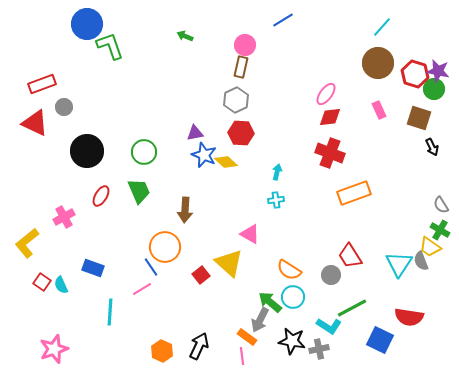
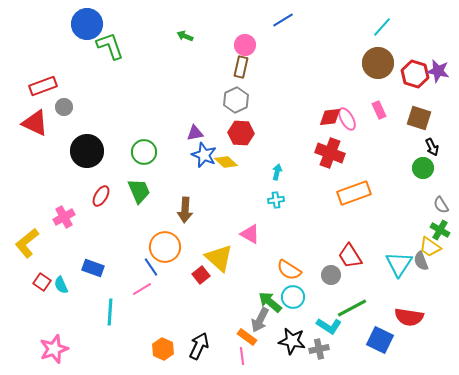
red rectangle at (42, 84): moved 1 px right, 2 px down
green circle at (434, 89): moved 11 px left, 79 px down
pink ellipse at (326, 94): moved 21 px right, 25 px down; rotated 65 degrees counterclockwise
yellow triangle at (229, 263): moved 10 px left, 5 px up
orange hexagon at (162, 351): moved 1 px right, 2 px up
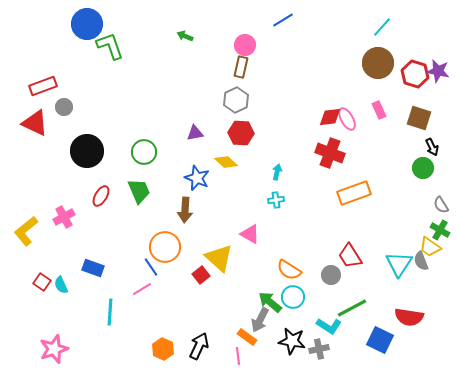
blue star at (204, 155): moved 7 px left, 23 px down
yellow L-shape at (27, 243): moved 1 px left, 12 px up
pink line at (242, 356): moved 4 px left
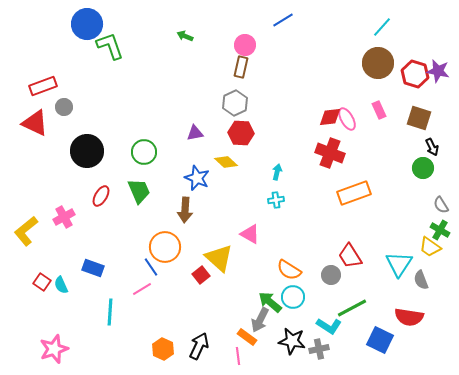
gray hexagon at (236, 100): moved 1 px left, 3 px down
gray semicircle at (421, 261): moved 19 px down
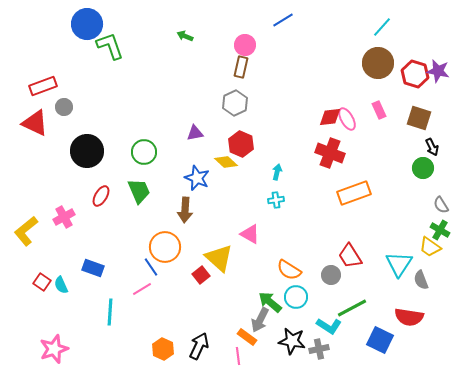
red hexagon at (241, 133): moved 11 px down; rotated 20 degrees clockwise
cyan circle at (293, 297): moved 3 px right
